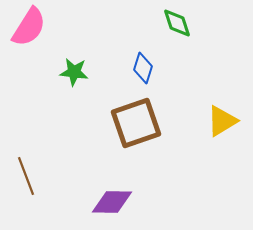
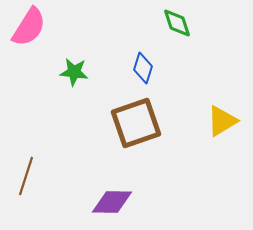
brown line: rotated 39 degrees clockwise
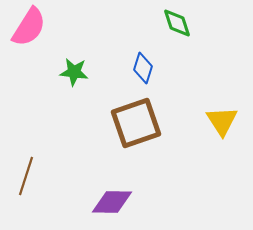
yellow triangle: rotated 32 degrees counterclockwise
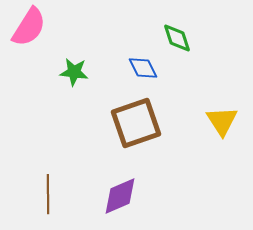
green diamond: moved 15 px down
blue diamond: rotated 44 degrees counterclockwise
brown line: moved 22 px right, 18 px down; rotated 18 degrees counterclockwise
purple diamond: moved 8 px right, 6 px up; rotated 24 degrees counterclockwise
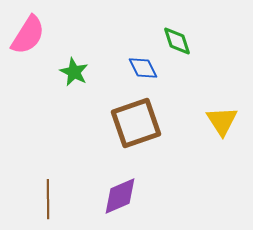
pink semicircle: moved 1 px left, 8 px down
green diamond: moved 3 px down
green star: rotated 20 degrees clockwise
brown line: moved 5 px down
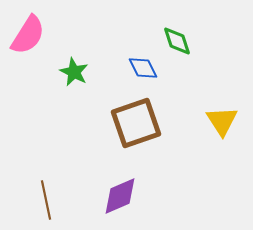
brown line: moved 2 px left, 1 px down; rotated 12 degrees counterclockwise
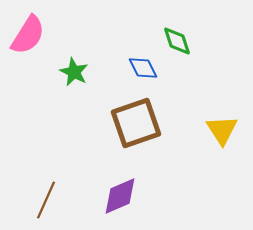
yellow triangle: moved 9 px down
brown line: rotated 36 degrees clockwise
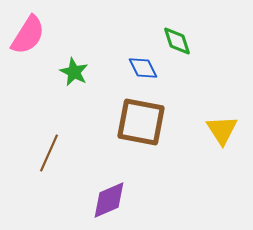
brown square: moved 5 px right, 1 px up; rotated 30 degrees clockwise
purple diamond: moved 11 px left, 4 px down
brown line: moved 3 px right, 47 px up
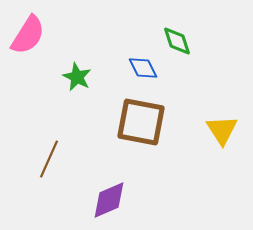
green star: moved 3 px right, 5 px down
brown line: moved 6 px down
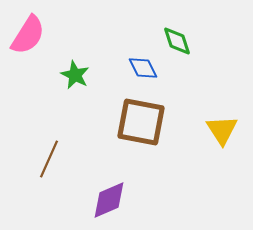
green star: moved 2 px left, 2 px up
